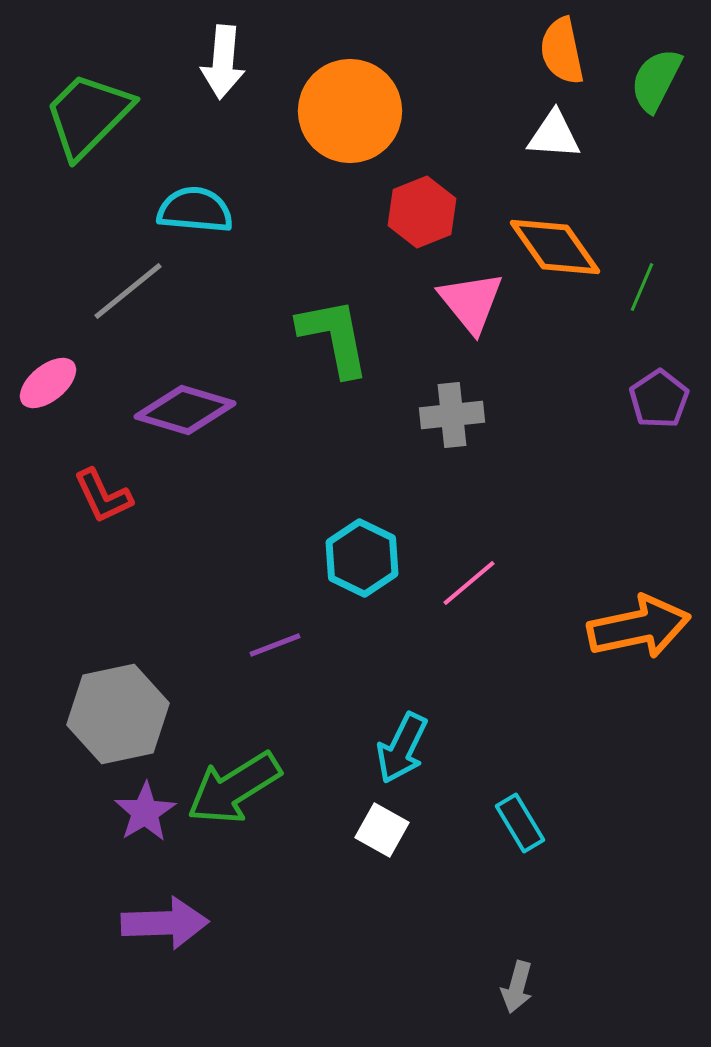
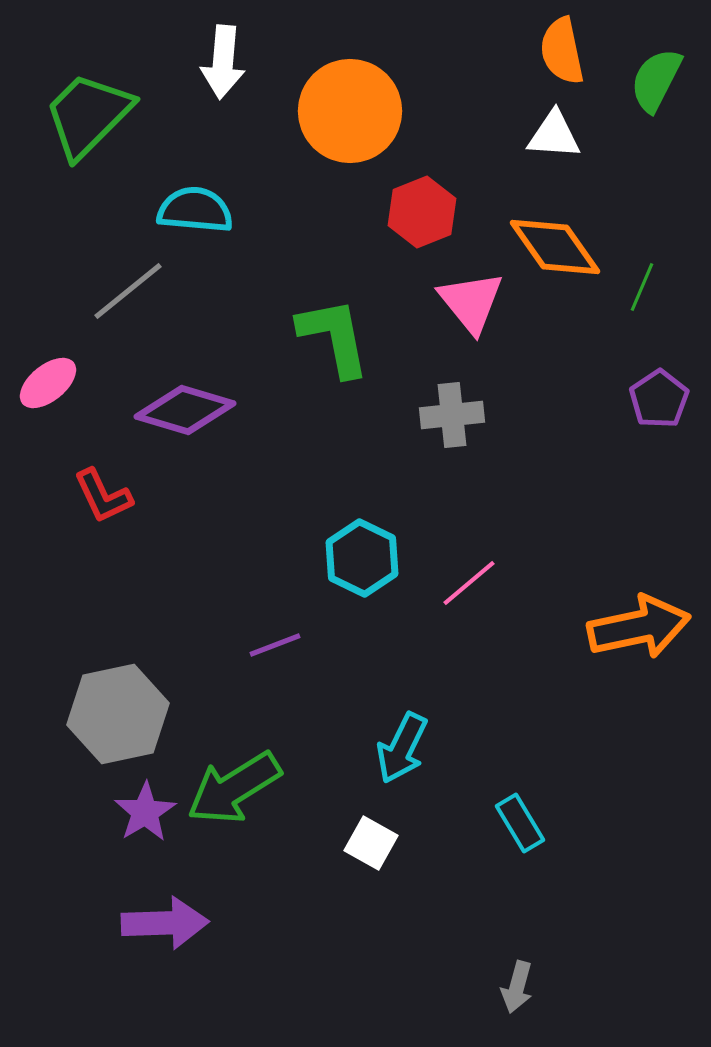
white square: moved 11 px left, 13 px down
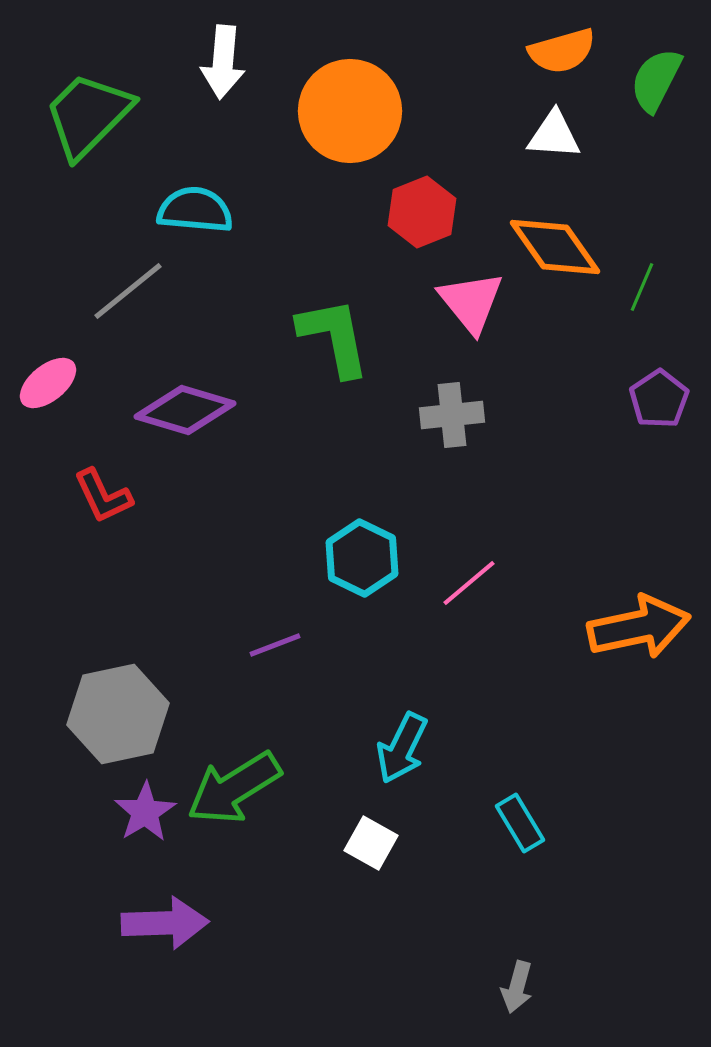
orange semicircle: rotated 94 degrees counterclockwise
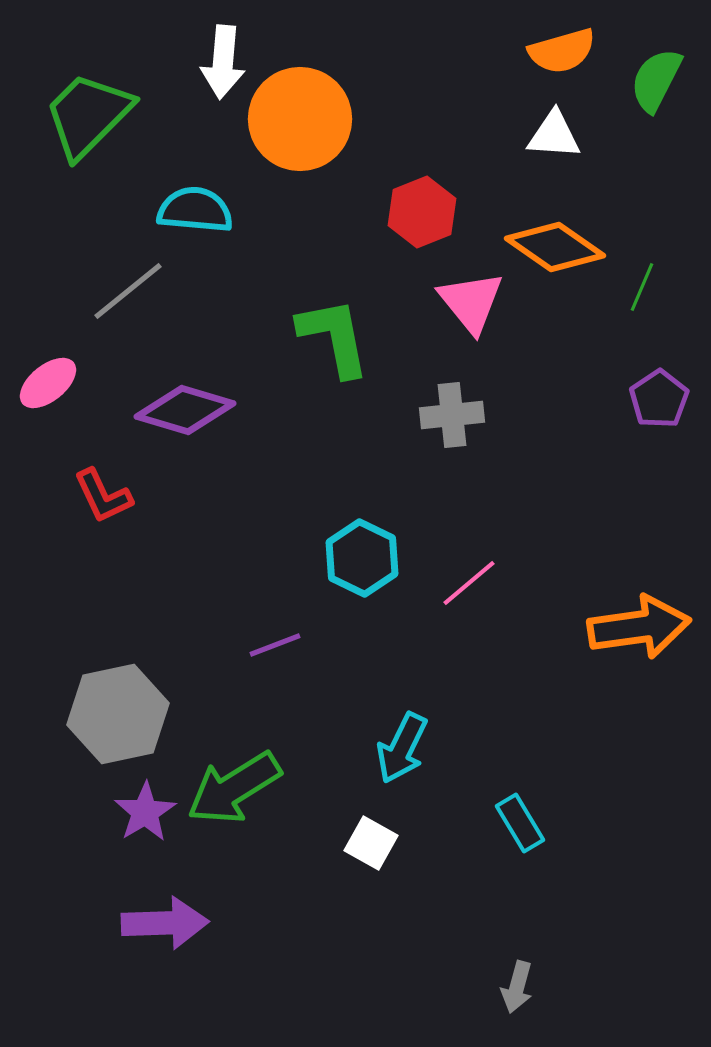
orange circle: moved 50 px left, 8 px down
orange diamond: rotated 20 degrees counterclockwise
orange arrow: rotated 4 degrees clockwise
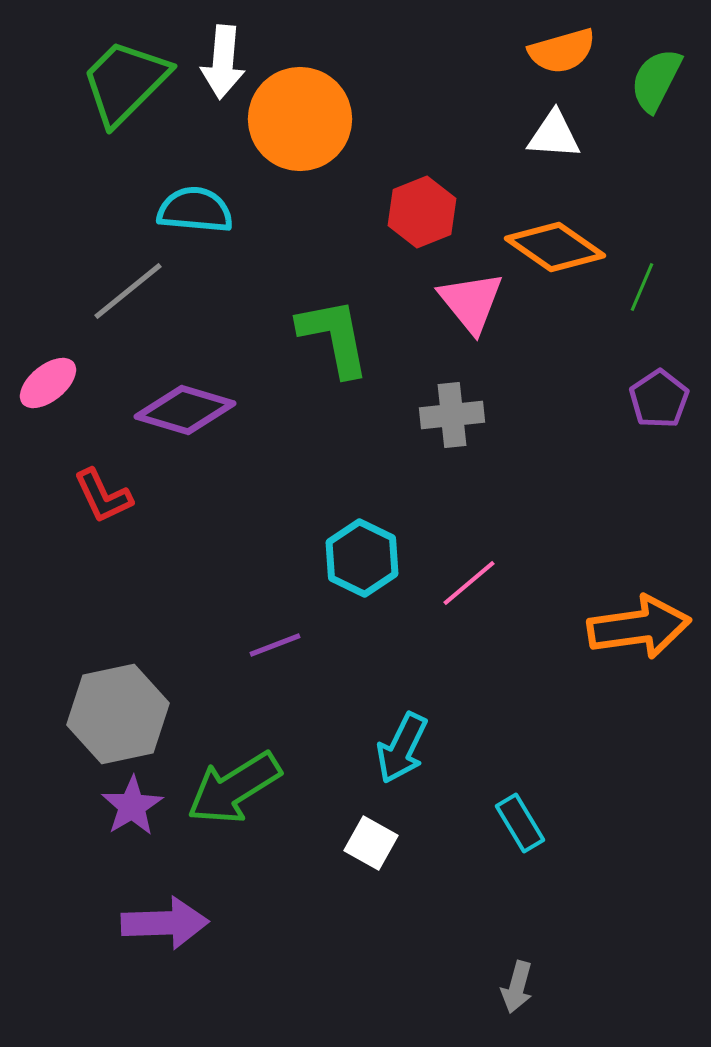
green trapezoid: moved 37 px right, 33 px up
purple star: moved 13 px left, 6 px up
